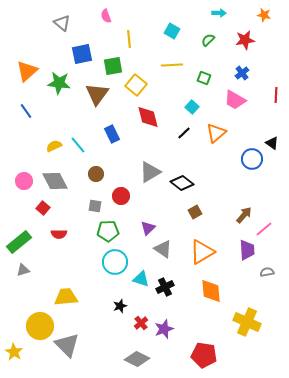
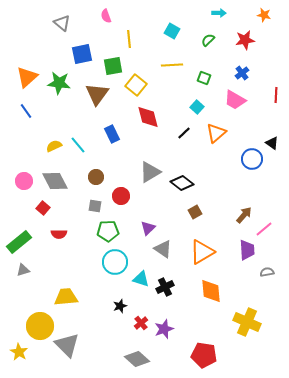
orange triangle at (27, 71): moved 6 px down
cyan square at (192, 107): moved 5 px right
brown circle at (96, 174): moved 3 px down
yellow star at (14, 352): moved 5 px right
gray diamond at (137, 359): rotated 15 degrees clockwise
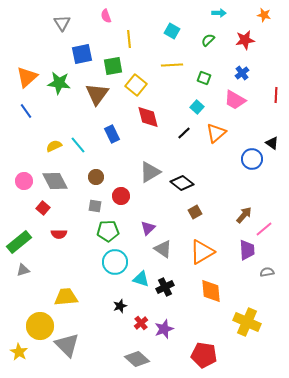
gray triangle at (62, 23): rotated 18 degrees clockwise
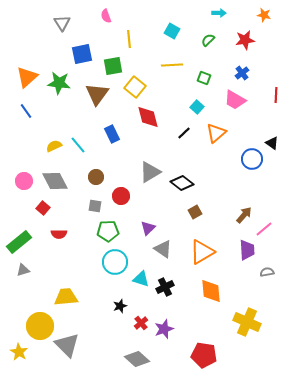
yellow square at (136, 85): moved 1 px left, 2 px down
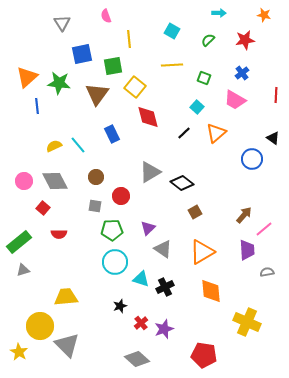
blue line at (26, 111): moved 11 px right, 5 px up; rotated 28 degrees clockwise
black triangle at (272, 143): moved 1 px right, 5 px up
green pentagon at (108, 231): moved 4 px right, 1 px up
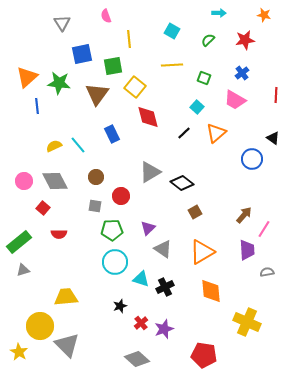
pink line at (264, 229): rotated 18 degrees counterclockwise
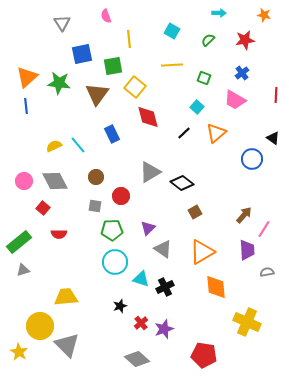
blue line at (37, 106): moved 11 px left
orange diamond at (211, 291): moved 5 px right, 4 px up
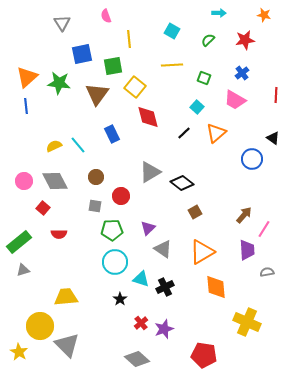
black star at (120, 306): moved 7 px up; rotated 16 degrees counterclockwise
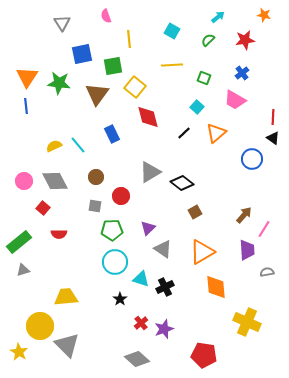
cyan arrow at (219, 13): moved 1 px left, 4 px down; rotated 40 degrees counterclockwise
orange triangle at (27, 77): rotated 15 degrees counterclockwise
red line at (276, 95): moved 3 px left, 22 px down
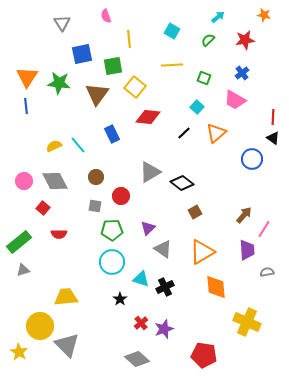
red diamond at (148, 117): rotated 70 degrees counterclockwise
cyan circle at (115, 262): moved 3 px left
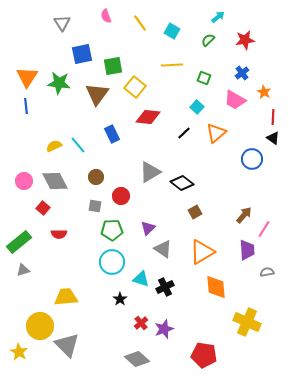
orange star at (264, 15): moved 77 px down; rotated 16 degrees clockwise
yellow line at (129, 39): moved 11 px right, 16 px up; rotated 30 degrees counterclockwise
